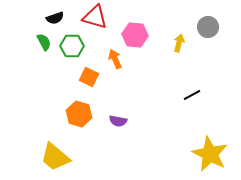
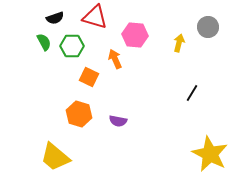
black line: moved 2 px up; rotated 30 degrees counterclockwise
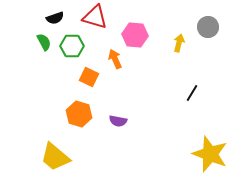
yellow star: rotated 6 degrees counterclockwise
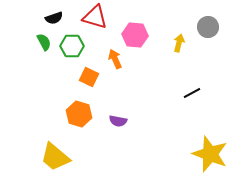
black semicircle: moved 1 px left
black line: rotated 30 degrees clockwise
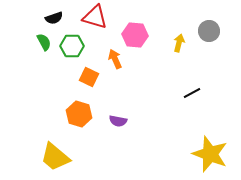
gray circle: moved 1 px right, 4 px down
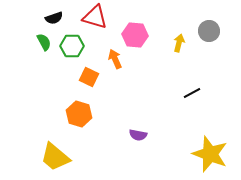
purple semicircle: moved 20 px right, 14 px down
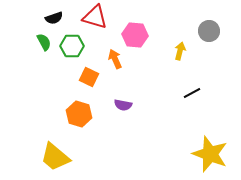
yellow arrow: moved 1 px right, 8 px down
purple semicircle: moved 15 px left, 30 px up
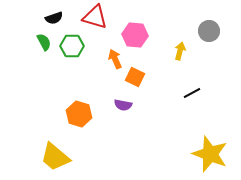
orange square: moved 46 px right
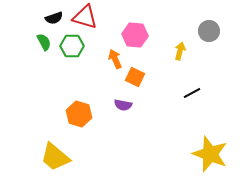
red triangle: moved 10 px left
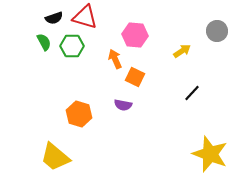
gray circle: moved 8 px right
yellow arrow: moved 2 px right; rotated 42 degrees clockwise
black line: rotated 18 degrees counterclockwise
